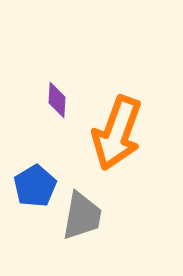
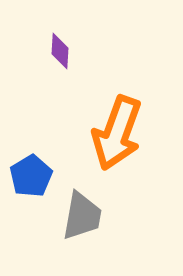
purple diamond: moved 3 px right, 49 px up
blue pentagon: moved 4 px left, 10 px up
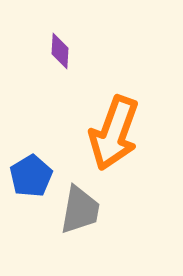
orange arrow: moved 3 px left
gray trapezoid: moved 2 px left, 6 px up
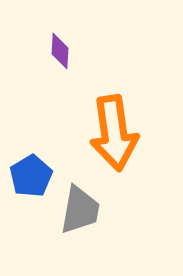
orange arrow: rotated 28 degrees counterclockwise
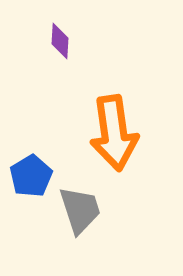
purple diamond: moved 10 px up
gray trapezoid: rotated 28 degrees counterclockwise
